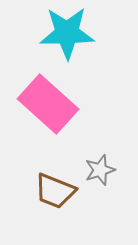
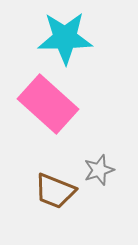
cyan star: moved 2 px left, 5 px down
gray star: moved 1 px left
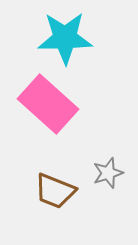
gray star: moved 9 px right, 3 px down
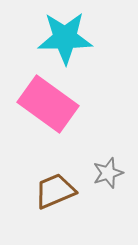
pink rectangle: rotated 6 degrees counterclockwise
brown trapezoid: rotated 135 degrees clockwise
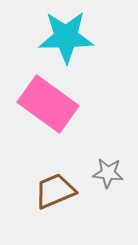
cyan star: moved 1 px right, 1 px up
gray star: rotated 24 degrees clockwise
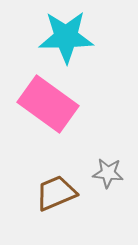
brown trapezoid: moved 1 px right, 2 px down
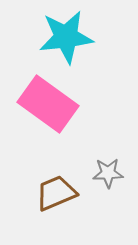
cyan star: rotated 6 degrees counterclockwise
gray star: rotated 8 degrees counterclockwise
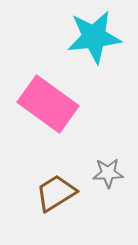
cyan star: moved 28 px right
brown trapezoid: rotated 9 degrees counterclockwise
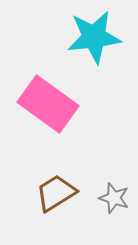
gray star: moved 6 px right, 25 px down; rotated 20 degrees clockwise
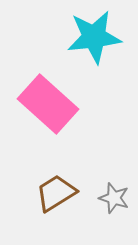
pink rectangle: rotated 6 degrees clockwise
